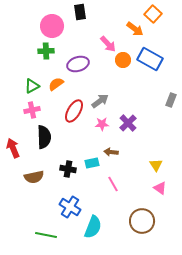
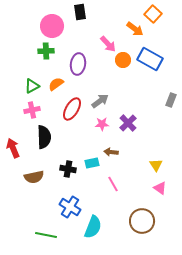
purple ellipse: rotated 65 degrees counterclockwise
red ellipse: moved 2 px left, 2 px up
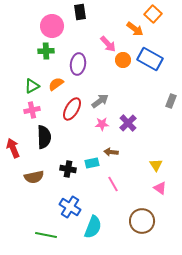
gray rectangle: moved 1 px down
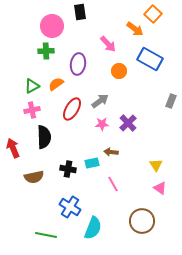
orange circle: moved 4 px left, 11 px down
cyan semicircle: moved 1 px down
